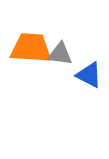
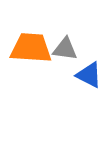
gray triangle: moved 5 px right, 5 px up
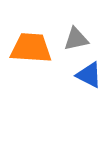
gray triangle: moved 11 px right, 10 px up; rotated 20 degrees counterclockwise
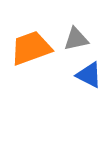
orange trapezoid: rotated 24 degrees counterclockwise
